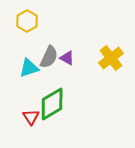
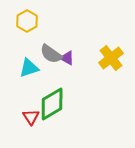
gray semicircle: moved 2 px right, 3 px up; rotated 100 degrees clockwise
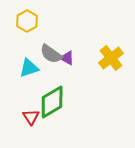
green diamond: moved 2 px up
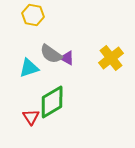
yellow hexagon: moved 6 px right, 6 px up; rotated 20 degrees counterclockwise
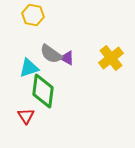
green diamond: moved 9 px left, 11 px up; rotated 52 degrees counterclockwise
red triangle: moved 5 px left, 1 px up
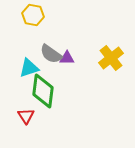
purple triangle: rotated 28 degrees counterclockwise
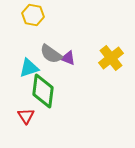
purple triangle: moved 1 px right; rotated 21 degrees clockwise
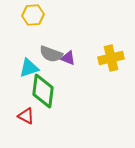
yellow hexagon: rotated 15 degrees counterclockwise
gray semicircle: rotated 15 degrees counterclockwise
yellow cross: rotated 25 degrees clockwise
red triangle: rotated 30 degrees counterclockwise
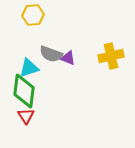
yellow cross: moved 2 px up
green diamond: moved 19 px left
red triangle: rotated 30 degrees clockwise
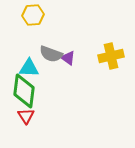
purple triangle: rotated 14 degrees clockwise
cyan triangle: rotated 20 degrees clockwise
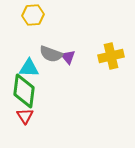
purple triangle: moved 1 px up; rotated 14 degrees clockwise
red triangle: moved 1 px left
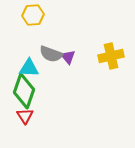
green diamond: rotated 12 degrees clockwise
